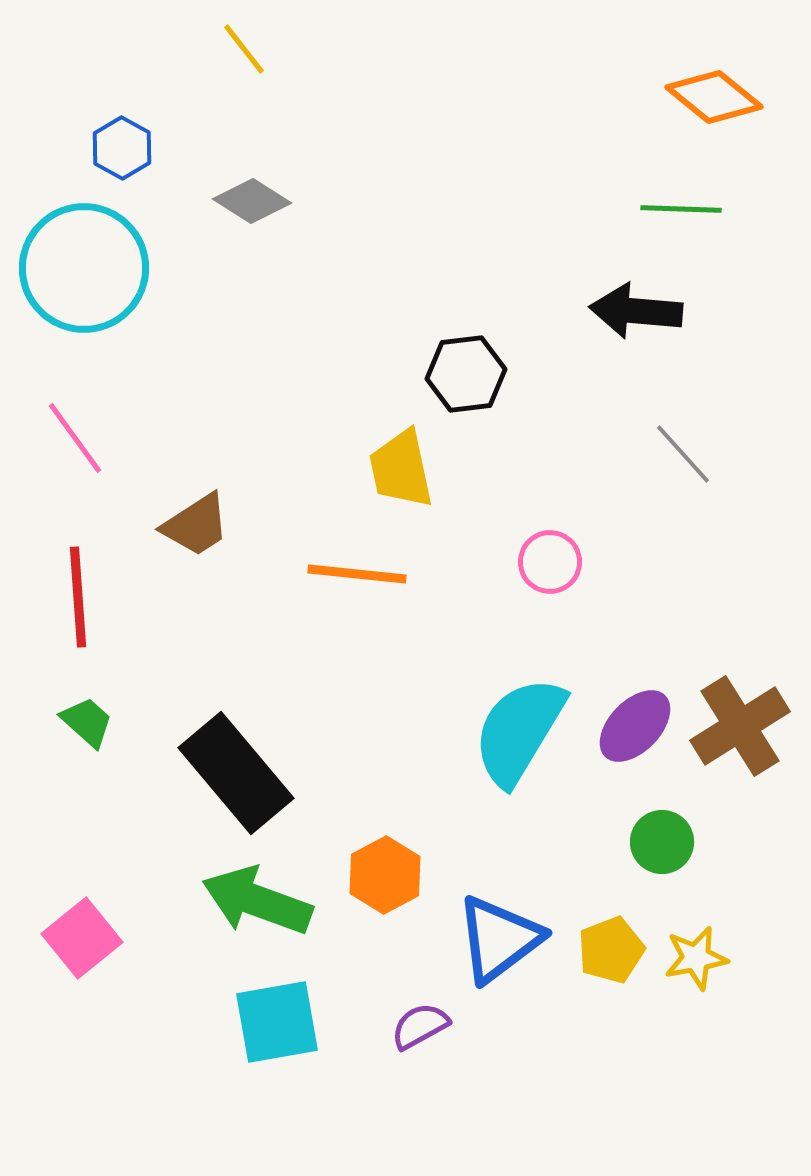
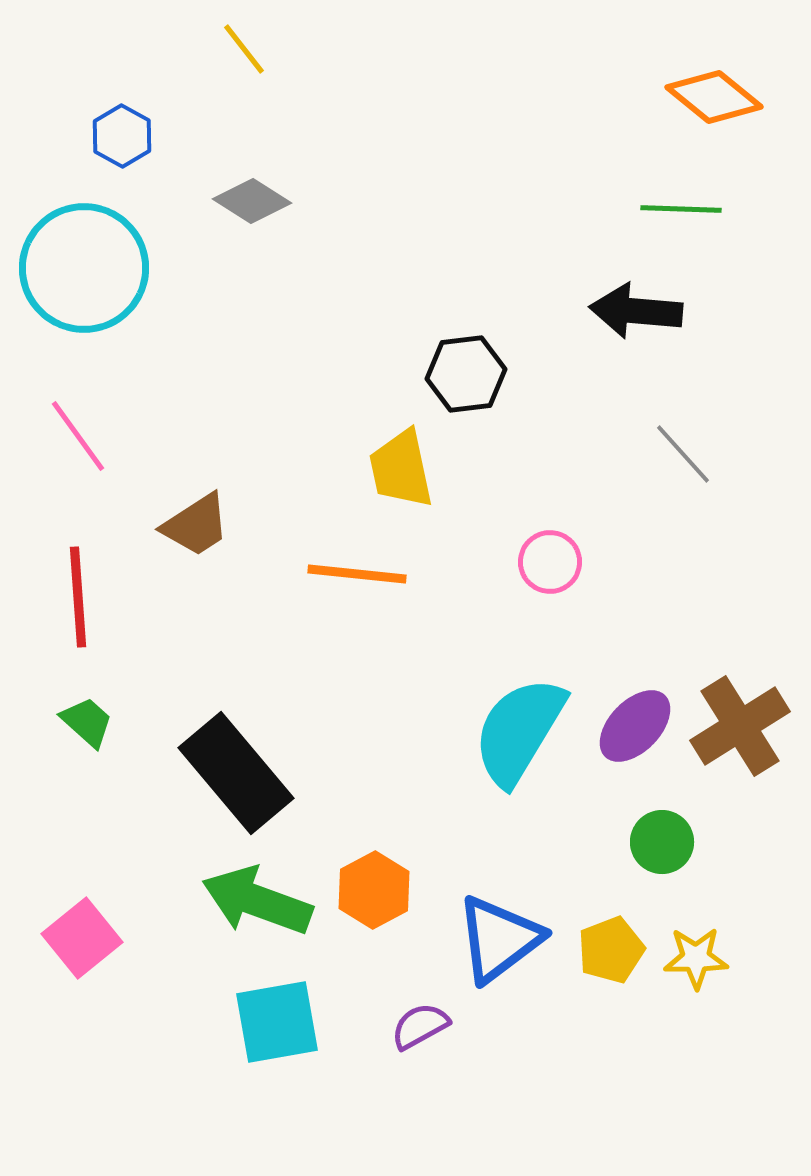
blue hexagon: moved 12 px up
pink line: moved 3 px right, 2 px up
orange hexagon: moved 11 px left, 15 px down
yellow star: rotated 10 degrees clockwise
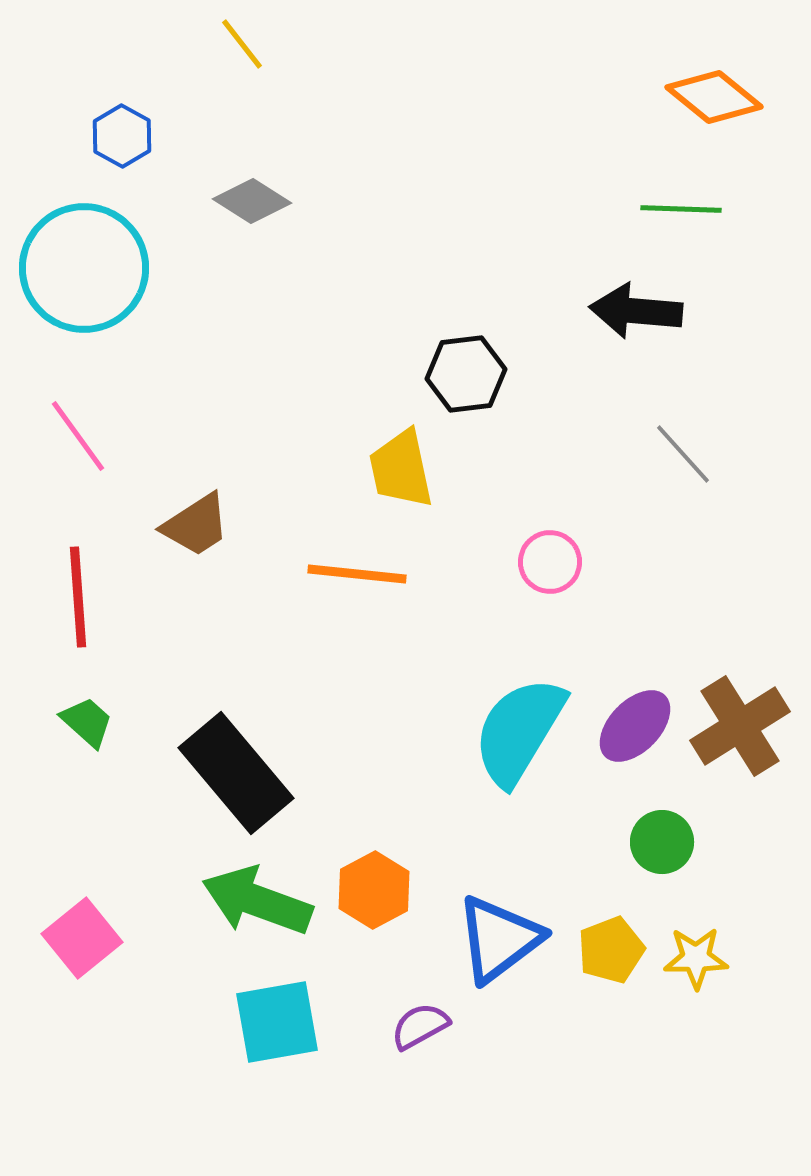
yellow line: moved 2 px left, 5 px up
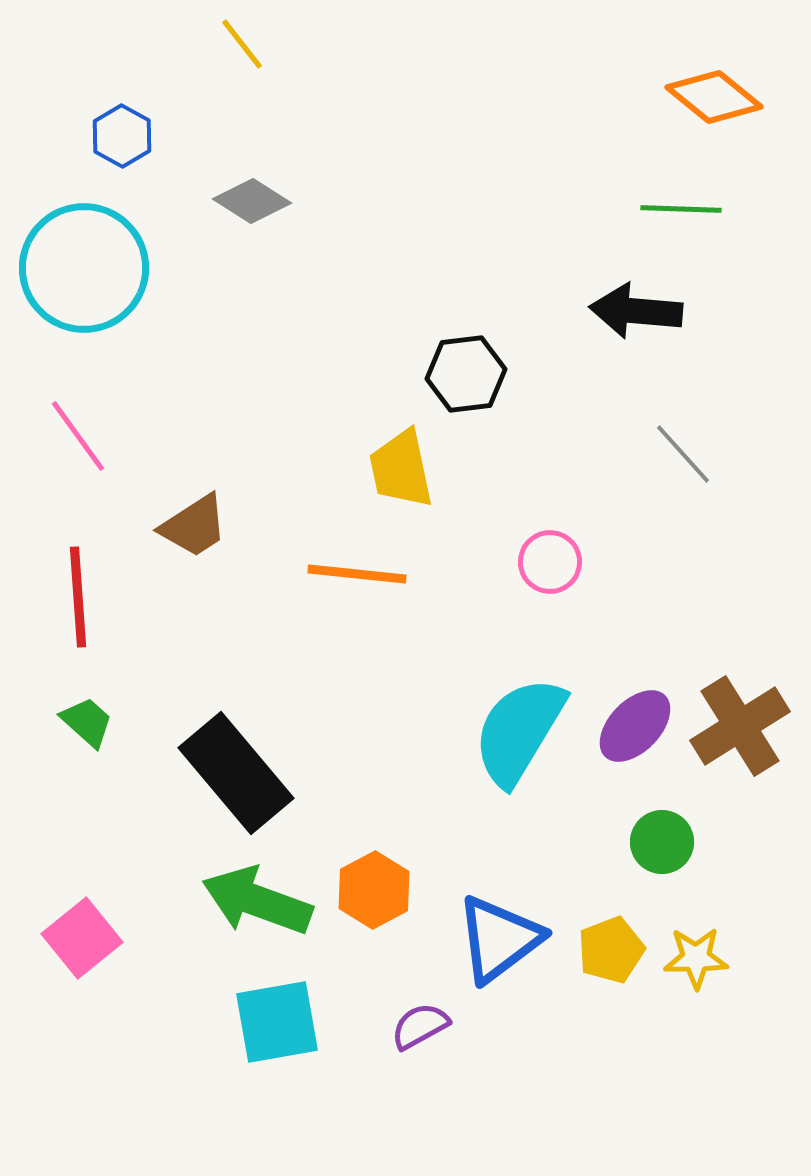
brown trapezoid: moved 2 px left, 1 px down
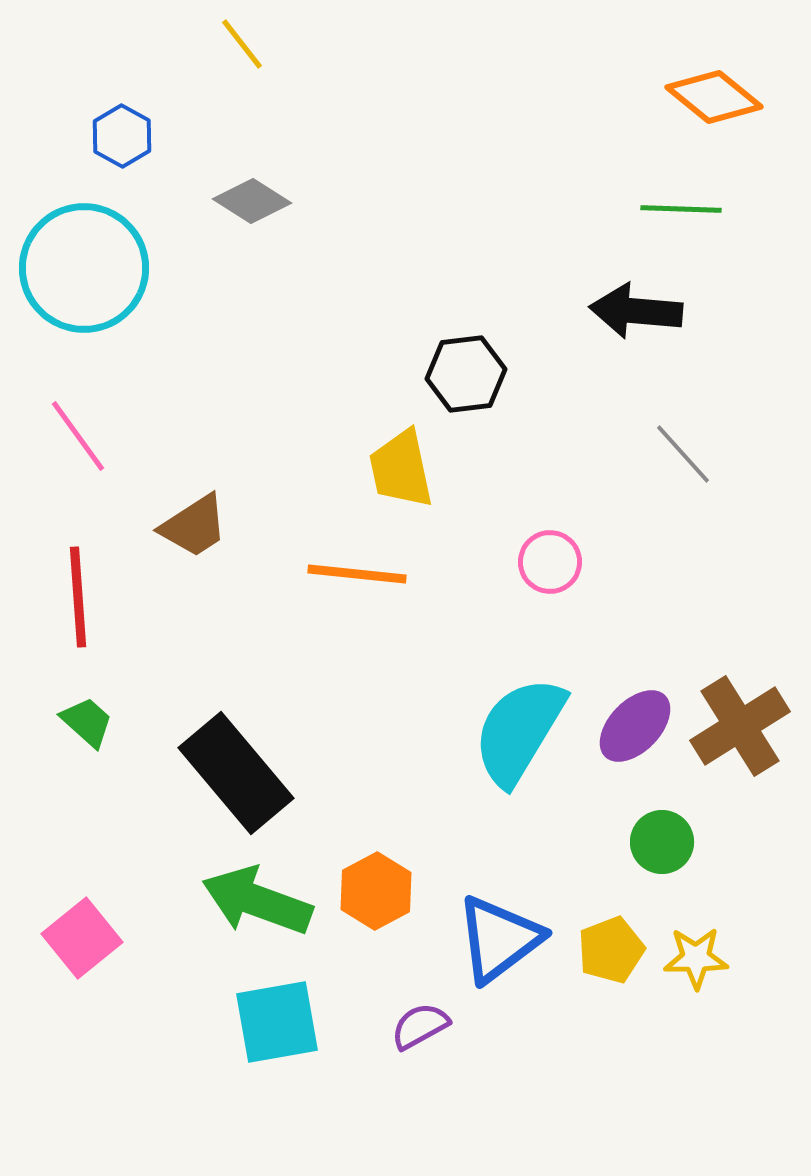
orange hexagon: moved 2 px right, 1 px down
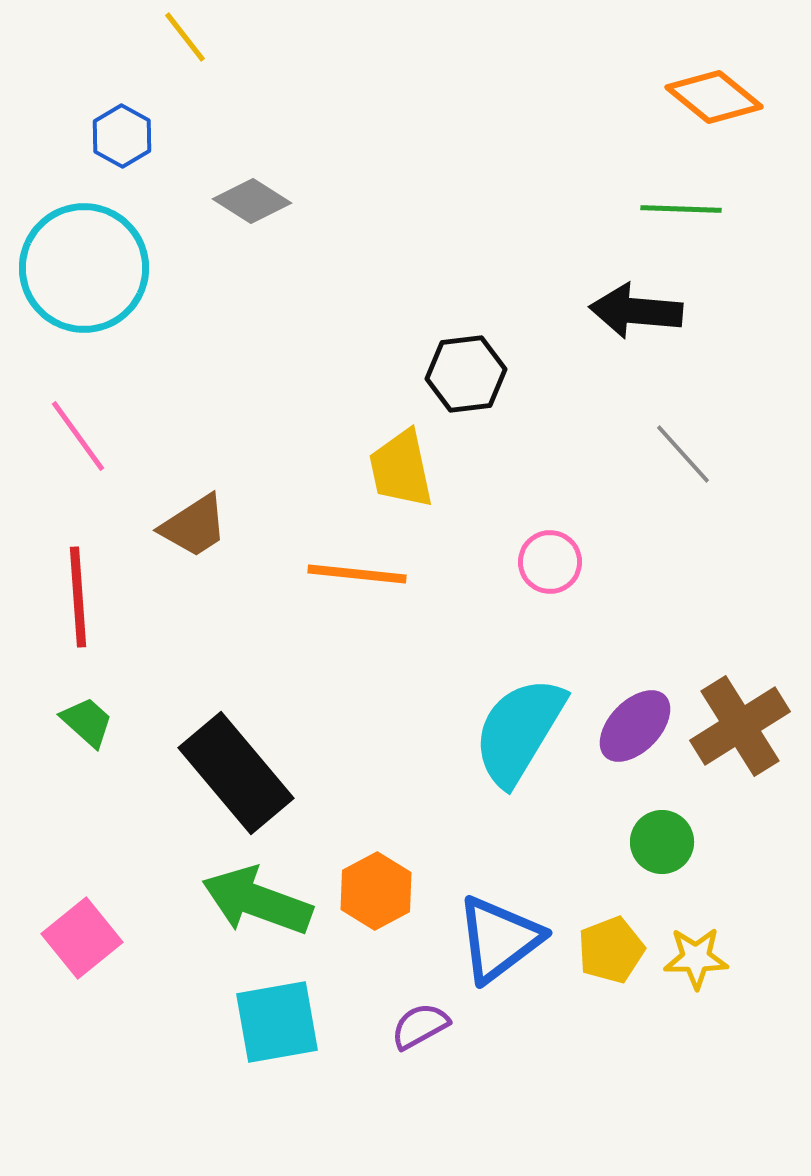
yellow line: moved 57 px left, 7 px up
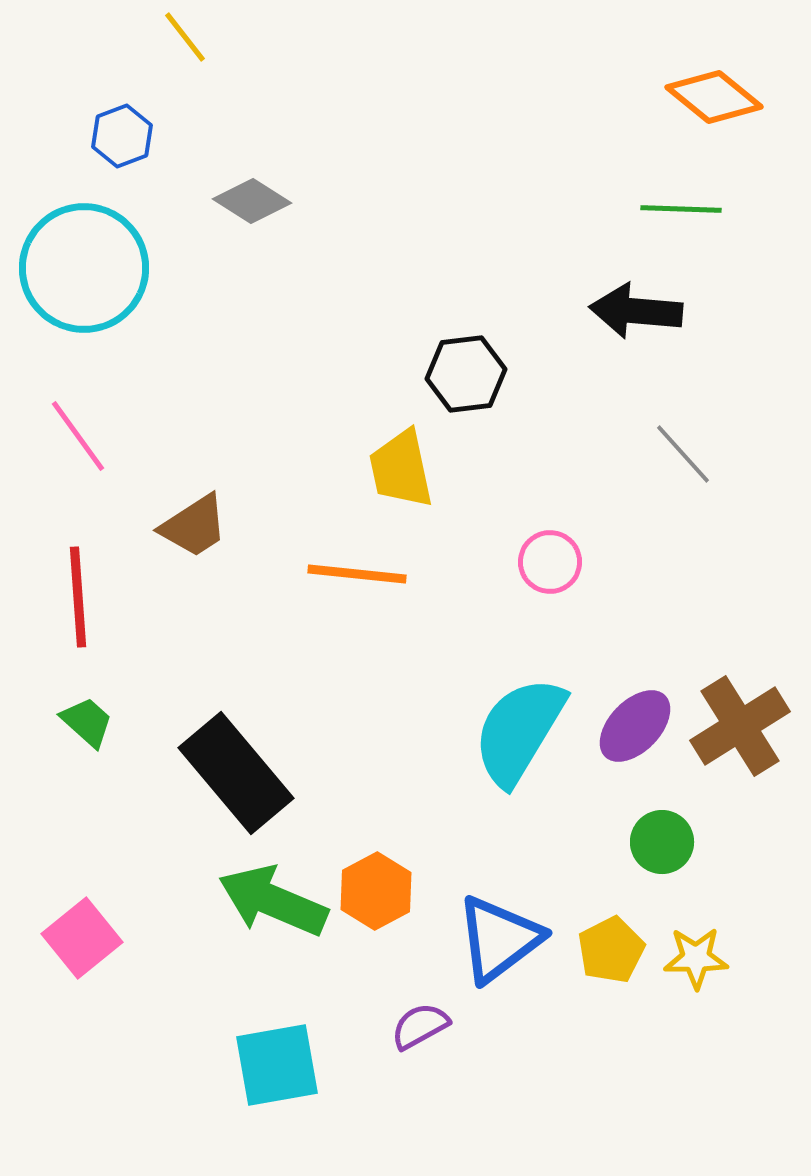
blue hexagon: rotated 10 degrees clockwise
green arrow: moved 16 px right; rotated 3 degrees clockwise
yellow pentagon: rotated 6 degrees counterclockwise
cyan square: moved 43 px down
